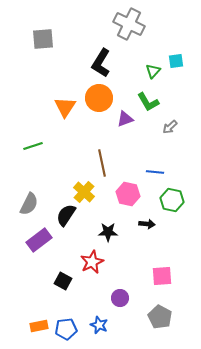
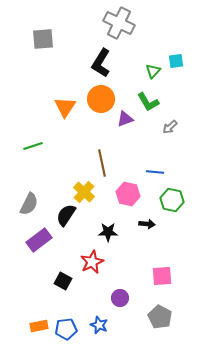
gray cross: moved 10 px left, 1 px up
orange circle: moved 2 px right, 1 px down
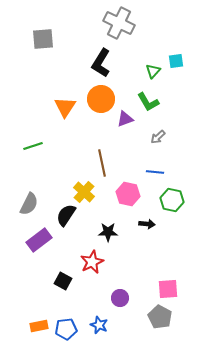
gray arrow: moved 12 px left, 10 px down
pink square: moved 6 px right, 13 px down
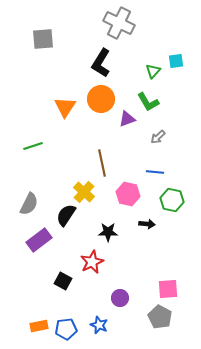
purple triangle: moved 2 px right
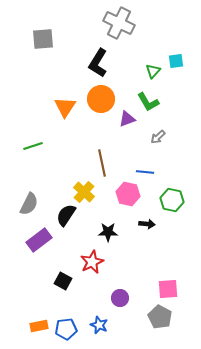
black L-shape: moved 3 px left
blue line: moved 10 px left
